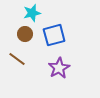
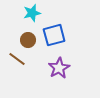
brown circle: moved 3 px right, 6 px down
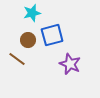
blue square: moved 2 px left
purple star: moved 11 px right, 4 px up; rotated 20 degrees counterclockwise
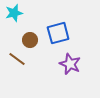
cyan star: moved 18 px left
blue square: moved 6 px right, 2 px up
brown circle: moved 2 px right
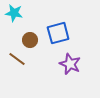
cyan star: rotated 24 degrees clockwise
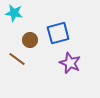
purple star: moved 1 px up
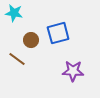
brown circle: moved 1 px right
purple star: moved 3 px right, 8 px down; rotated 20 degrees counterclockwise
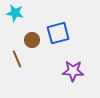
cyan star: moved 1 px right
brown circle: moved 1 px right
brown line: rotated 30 degrees clockwise
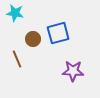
brown circle: moved 1 px right, 1 px up
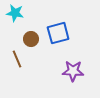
brown circle: moved 2 px left
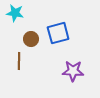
brown line: moved 2 px right, 2 px down; rotated 24 degrees clockwise
